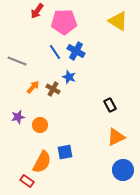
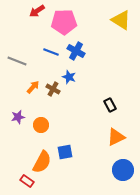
red arrow: rotated 21 degrees clockwise
yellow triangle: moved 3 px right, 1 px up
blue line: moved 4 px left; rotated 35 degrees counterclockwise
orange circle: moved 1 px right
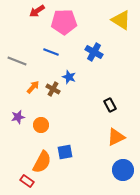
blue cross: moved 18 px right, 1 px down
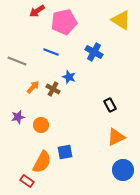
pink pentagon: rotated 10 degrees counterclockwise
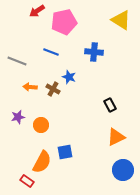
blue cross: rotated 24 degrees counterclockwise
orange arrow: moved 3 px left; rotated 128 degrees counterclockwise
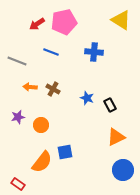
red arrow: moved 13 px down
blue star: moved 18 px right, 21 px down
orange semicircle: rotated 10 degrees clockwise
red rectangle: moved 9 px left, 3 px down
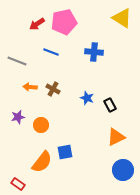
yellow triangle: moved 1 px right, 2 px up
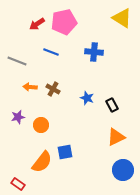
black rectangle: moved 2 px right
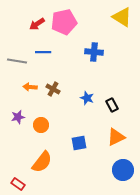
yellow triangle: moved 1 px up
blue line: moved 8 px left; rotated 21 degrees counterclockwise
gray line: rotated 12 degrees counterclockwise
blue square: moved 14 px right, 9 px up
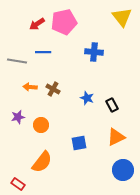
yellow triangle: rotated 20 degrees clockwise
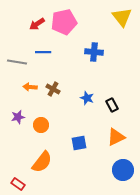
gray line: moved 1 px down
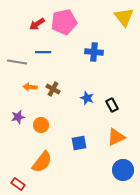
yellow triangle: moved 2 px right
